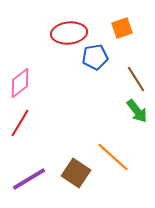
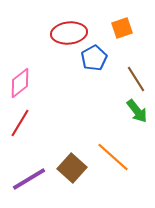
blue pentagon: moved 1 px left, 1 px down; rotated 20 degrees counterclockwise
brown square: moved 4 px left, 5 px up; rotated 8 degrees clockwise
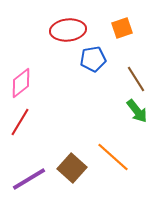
red ellipse: moved 1 px left, 3 px up
blue pentagon: moved 1 px left, 1 px down; rotated 20 degrees clockwise
pink diamond: moved 1 px right
red line: moved 1 px up
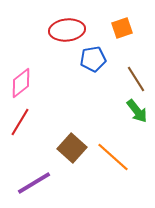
red ellipse: moved 1 px left
brown square: moved 20 px up
purple line: moved 5 px right, 4 px down
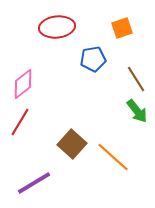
red ellipse: moved 10 px left, 3 px up
pink diamond: moved 2 px right, 1 px down
brown square: moved 4 px up
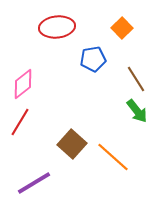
orange square: rotated 25 degrees counterclockwise
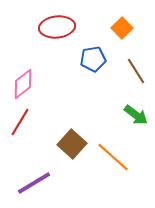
brown line: moved 8 px up
green arrow: moved 1 px left, 4 px down; rotated 15 degrees counterclockwise
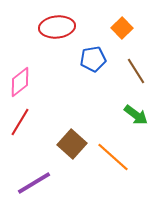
pink diamond: moved 3 px left, 2 px up
